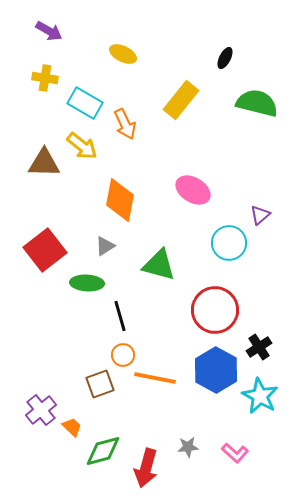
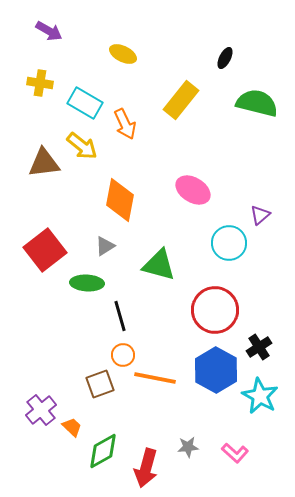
yellow cross: moved 5 px left, 5 px down
brown triangle: rotated 8 degrees counterclockwise
green diamond: rotated 15 degrees counterclockwise
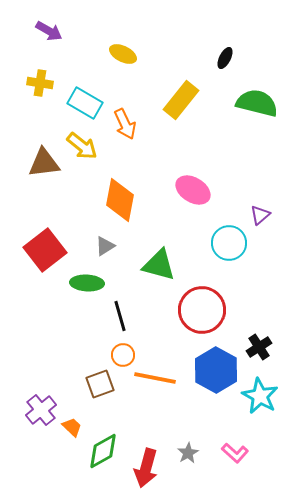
red circle: moved 13 px left
gray star: moved 6 px down; rotated 25 degrees counterclockwise
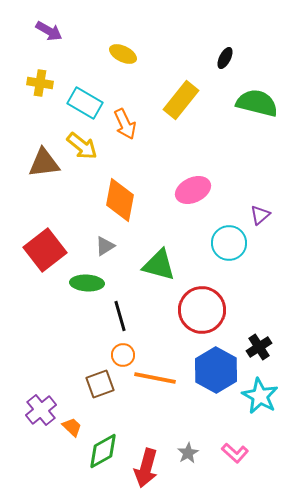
pink ellipse: rotated 56 degrees counterclockwise
